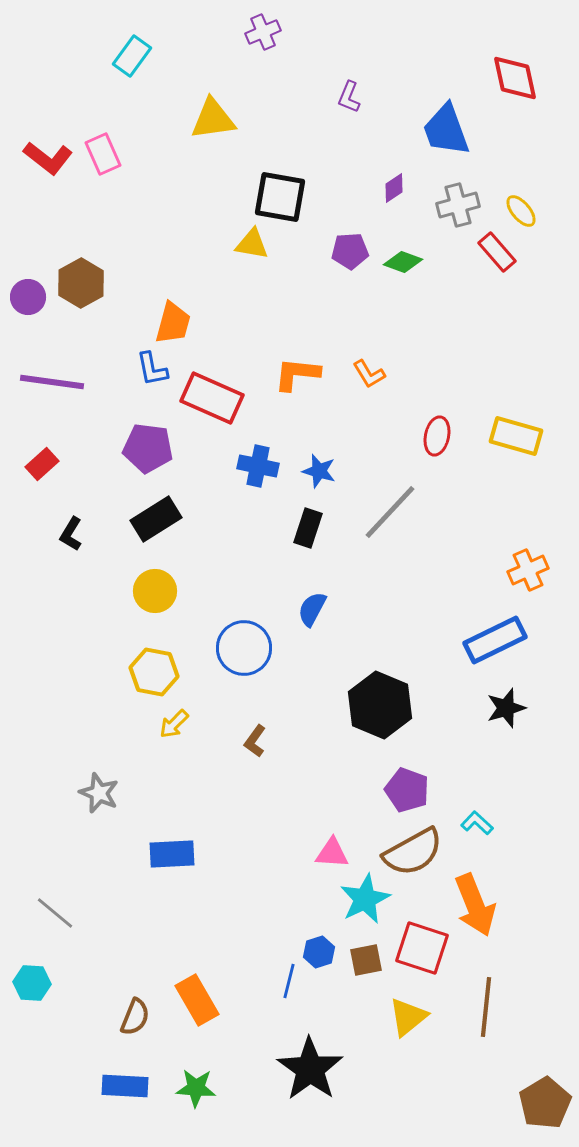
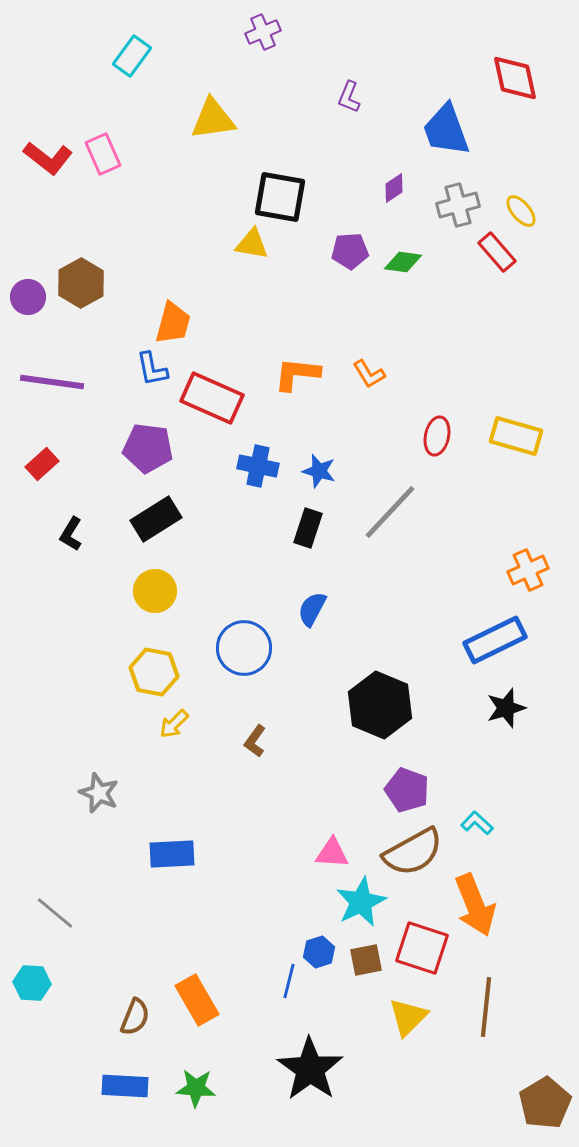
green diamond at (403, 262): rotated 12 degrees counterclockwise
cyan star at (365, 899): moved 4 px left, 3 px down
yellow triangle at (408, 1017): rotated 6 degrees counterclockwise
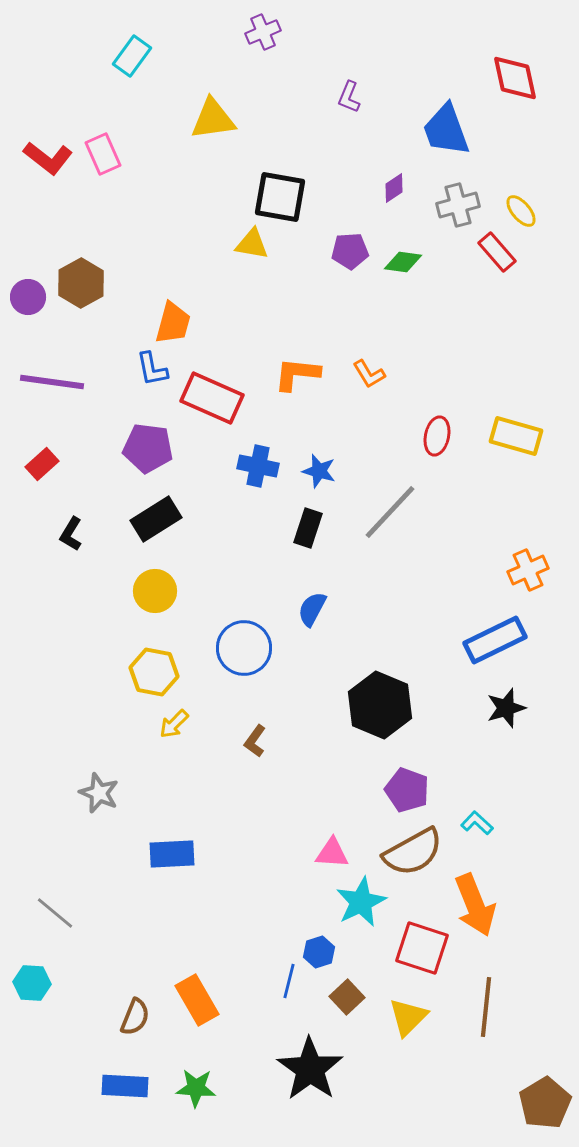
brown square at (366, 960): moved 19 px left, 37 px down; rotated 32 degrees counterclockwise
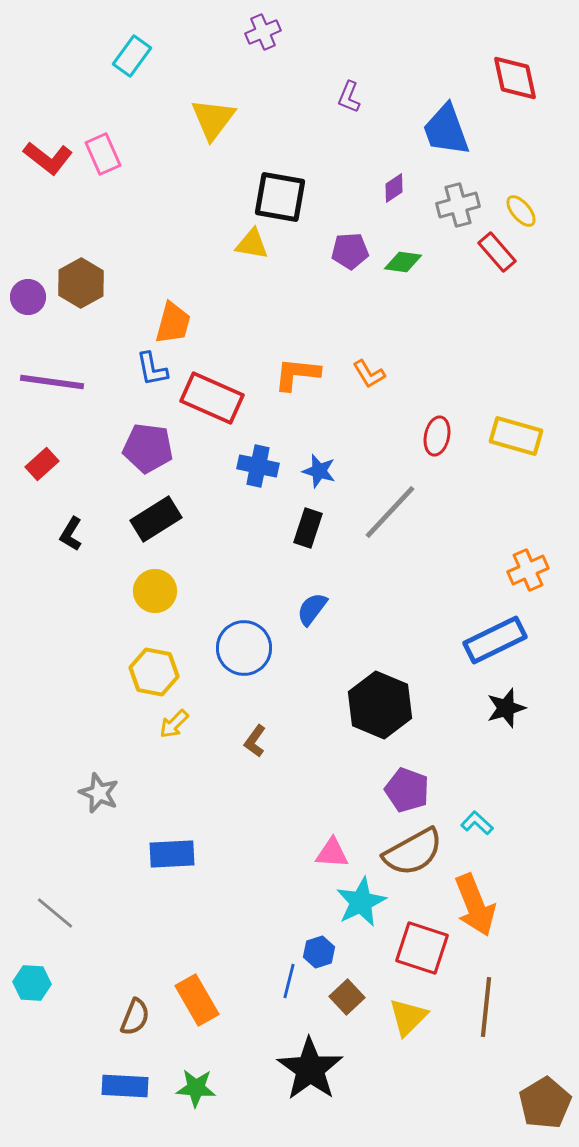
yellow triangle at (213, 119): rotated 45 degrees counterclockwise
blue semicircle at (312, 609): rotated 9 degrees clockwise
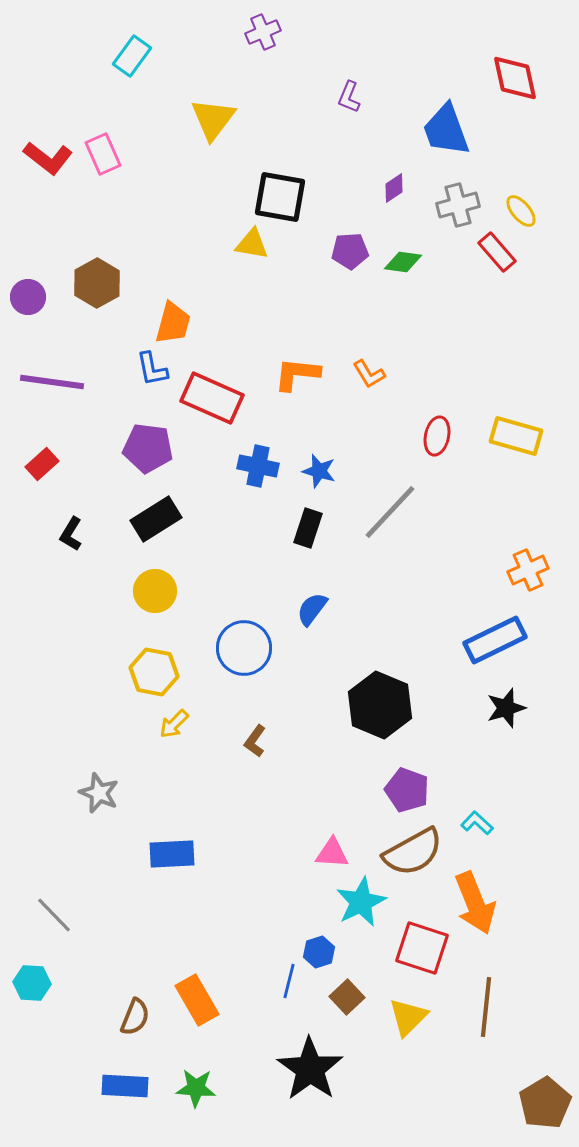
brown hexagon at (81, 283): moved 16 px right
orange arrow at (475, 905): moved 2 px up
gray line at (55, 913): moved 1 px left, 2 px down; rotated 6 degrees clockwise
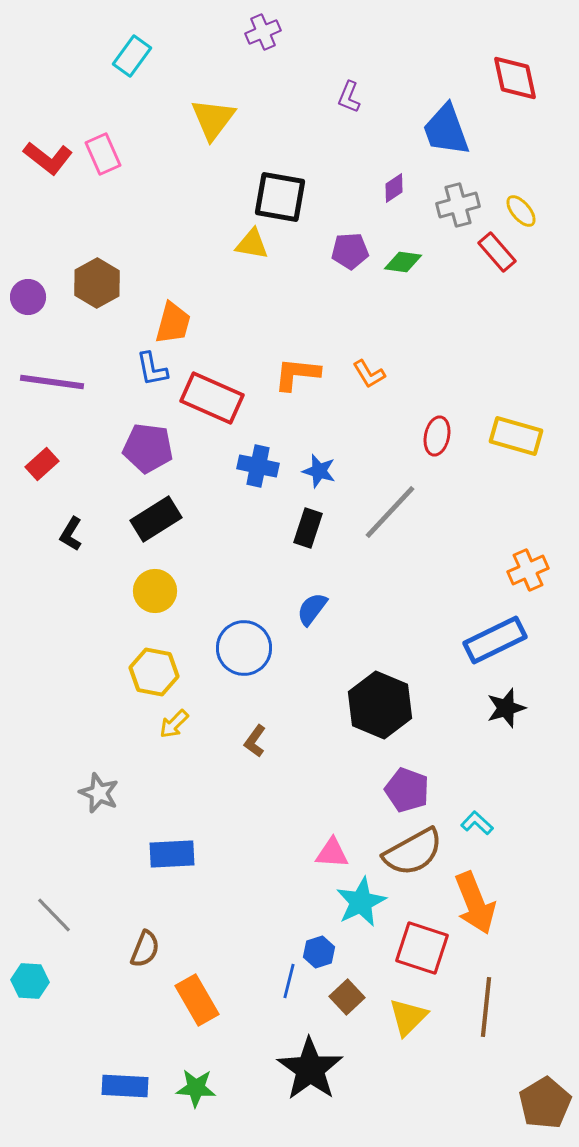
cyan hexagon at (32, 983): moved 2 px left, 2 px up
brown semicircle at (135, 1017): moved 10 px right, 68 px up
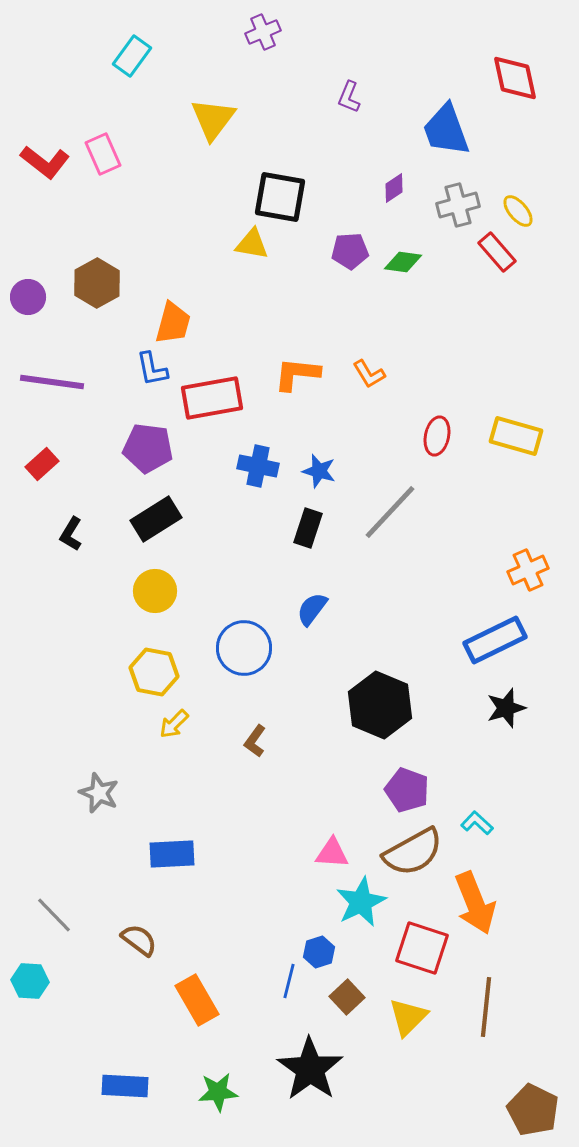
red L-shape at (48, 158): moved 3 px left, 4 px down
yellow ellipse at (521, 211): moved 3 px left
red rectangle at (212, 398): rotated 34 degrees counterclockwise
brown semicircle at (145, 949): moved 6 px left, 9 px up; rotated 75 degrees counterclockwise
green star at (196, 1088): moved 22 px right, 4 px down; rotated 9 degrees counterclockwise
brown pentagon at (545, 1103): moved 12 px left, 7 px down; rotated 15 degrees counterclockwise
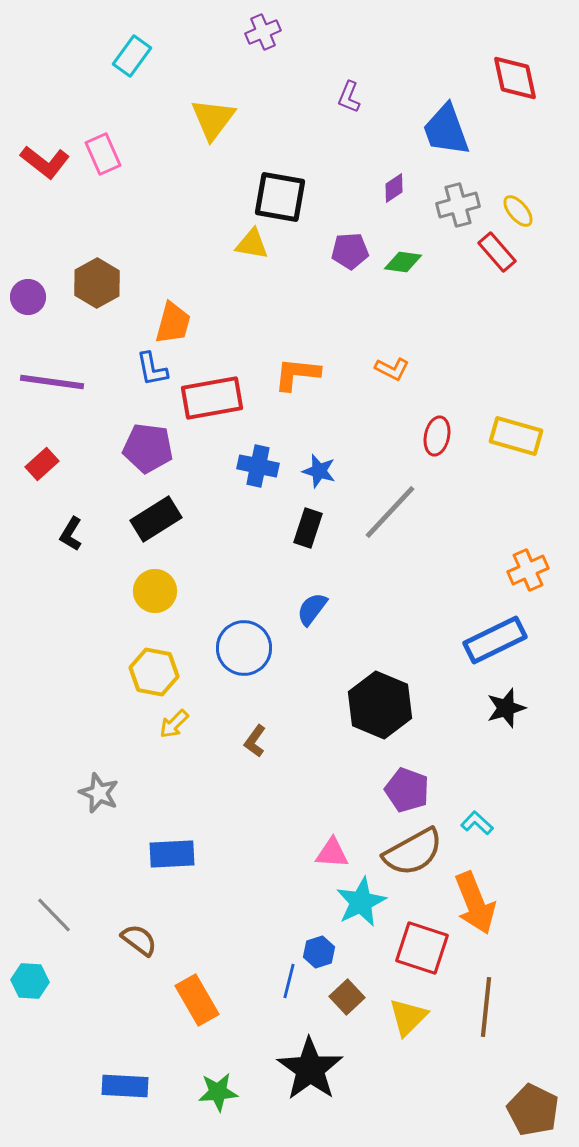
orange L-shape at (369, 374): moved 23 px right, 5 px up; rotated 32 degrees counterclockwise
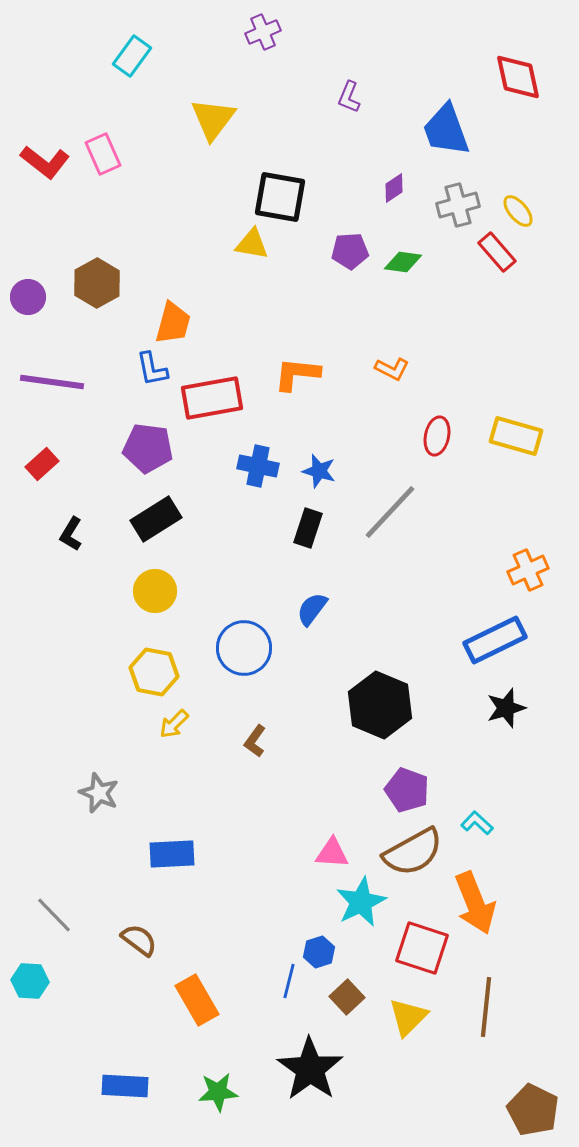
red diamond at (515, 78): moved 3 px right, 1 px up
